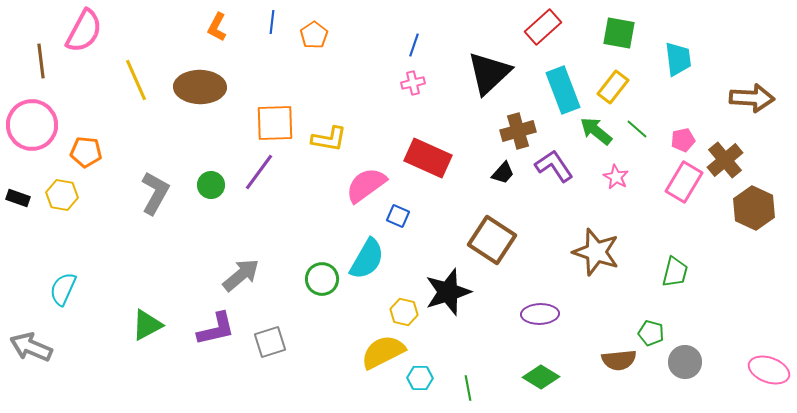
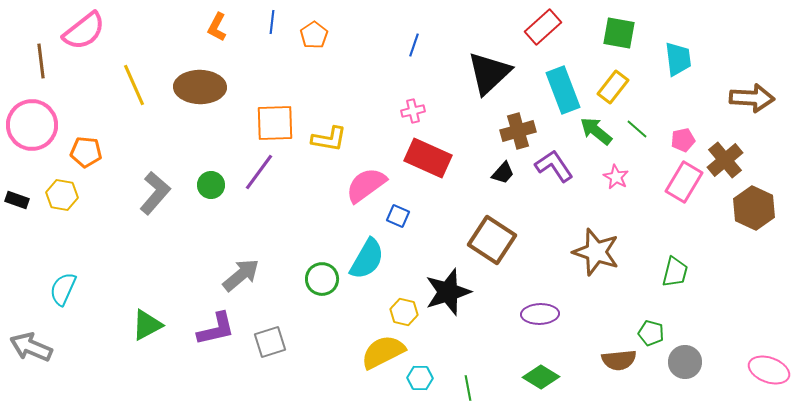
pink semicircle at (84, 31): rotated 24 degrees clockwise
yellow line at (136, 80): moved 2 px left, 5 px down
pink cross at (413, 83): moved 28 px down
gray L-shape at (155, 193): rotated 12 degrees clockwise
black rectangle at (18, 198): moved 1 px left, 2 px down
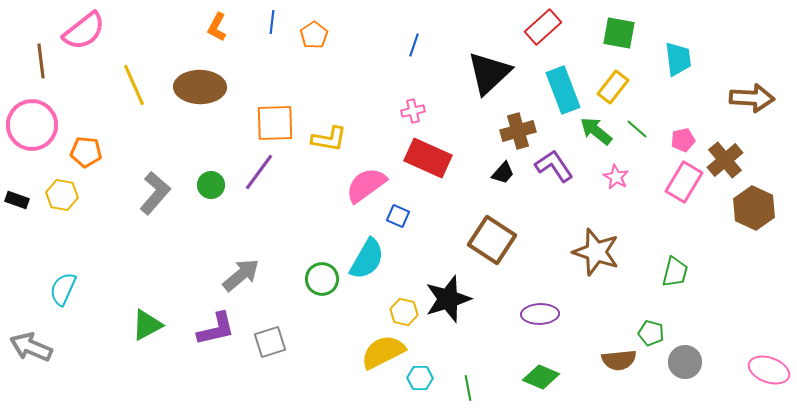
black star at (448, 292): moved 7 px down
green diamond at (541, 377): rotated 9 degrees counterclockwise
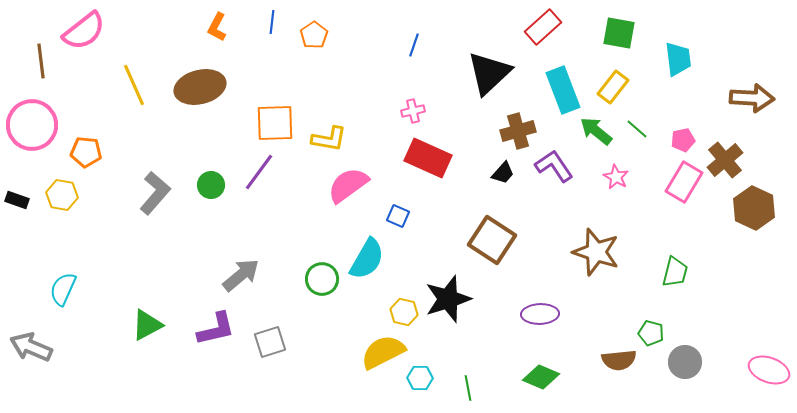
brown ellipse at (200, 87): rotated 15 degrees counterclockwise
pink semicircle at (366, 185): moved 18 px left
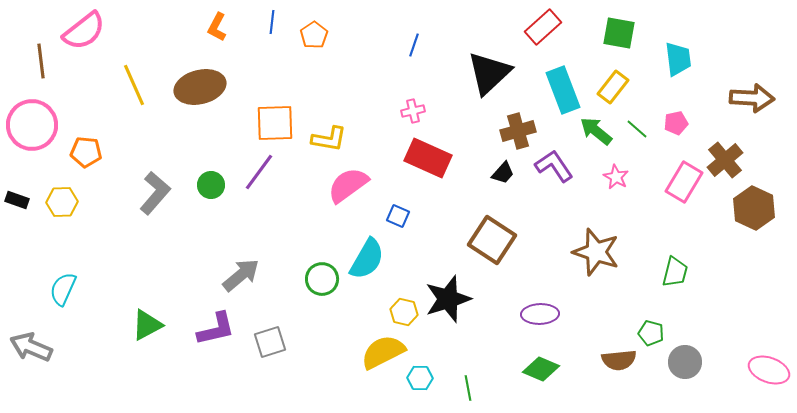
pink pentagon at (683, 140): moved 7 px left, 17 px up
yellow hexagon at (62, 195): moved 7 px down; rotated 12 degrees counterclockwise
green diamond at (541, 377): moved 8 px up
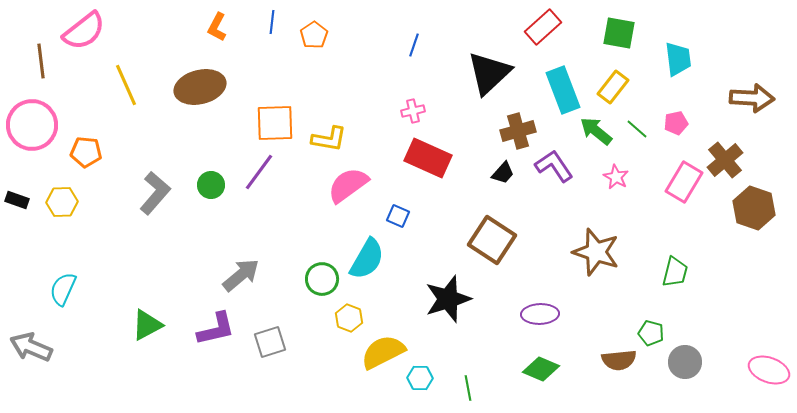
yellow line at (134, 85): moved 8 px left
brown hexagon at (754, 208): rotated 6 degrees counterclockwise
yellow hexagon at (404, 312): moved 55 px left, 6 px down; rotated 8 degrees clockwise
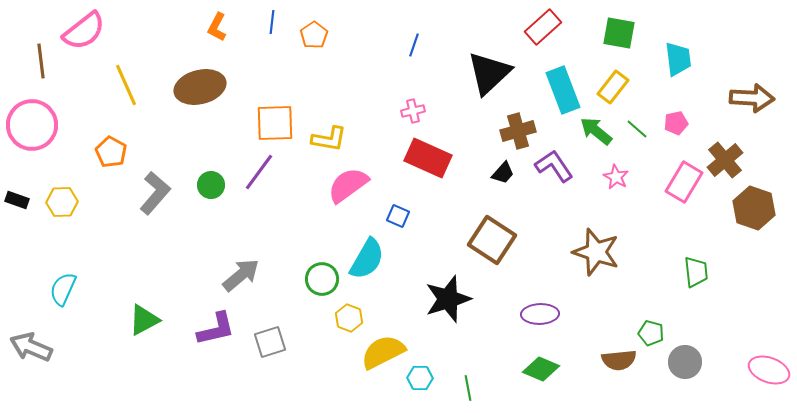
orange pentagon at (86, 152): moved 25 px right; rotated 24 degrees clockwise
green trapezoid at (675, 272): moved 21 px right; rotated 20 degrees counterclockwise
green triangle at (147, 325): moved 3 px left, 5 px up
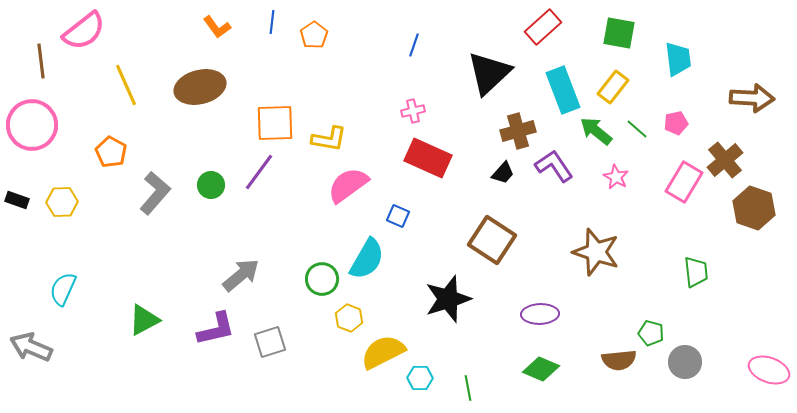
orange L-shape at (217, 27): rotated 64 degrees counterclockwise
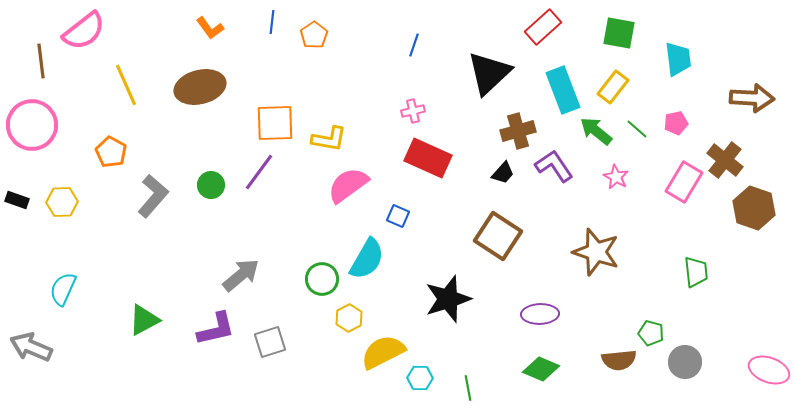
orange L-shape at (217, 27): moved 7 px left, 1 px down
brown cross at (725, 160): rotated 12 degrees counterclockwise
gray L-shape at (155, 193): moved 2 px left, 3 px down
brown square at (492, 240): moved 6 px right, 4 px up
yellow hexagon at (349, 318): rotated 12 degrees clockwise
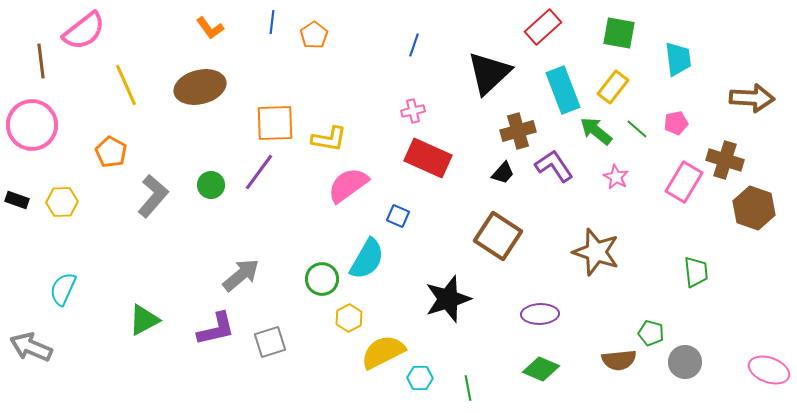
brown cross at (725, 160): rotated 21 degrees counterclockwise
